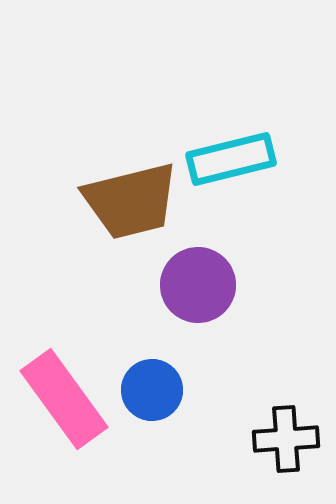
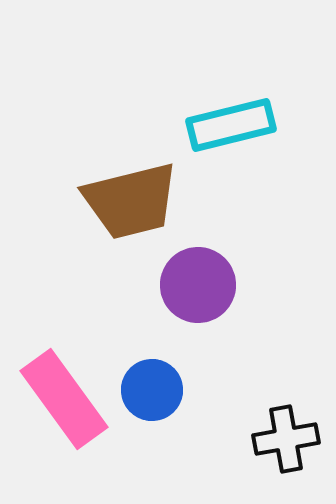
cyan rectangle: moved 34 px up
black cross: rotated 6 degrees counterclockwise
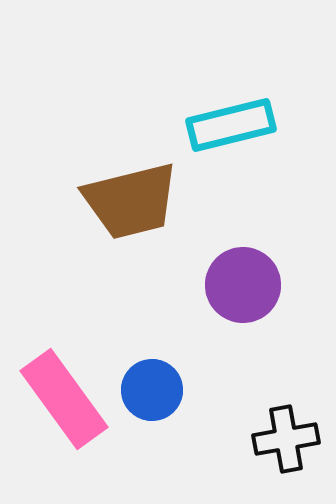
purple circle: moved 45 px right
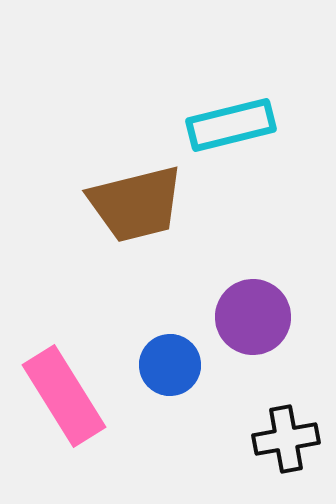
brown trapezoid: moved 5 px right, 3 px down
purple circle: moved 10 px right, 32 px down
blue circle: moved 18 px right, 25 px up
pink rectangle: moved 3 px up; rotated 4 degrees clockwise
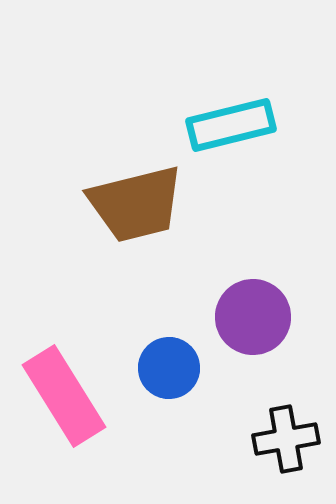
blue circle: moved 1 px left, 3 px down
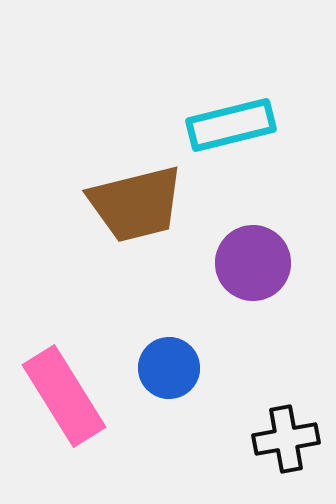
purple circle: moved 54 px up
